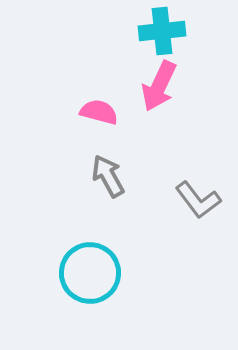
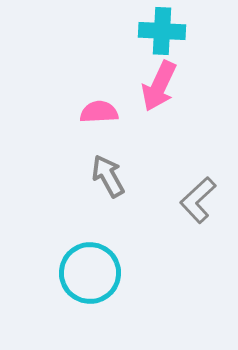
cyan cross: rotated 9 degrees clockwise
pink semicircle: rotated 18 degrees counterclockwise
gray L-shape: rotated 84 degrees clockwise
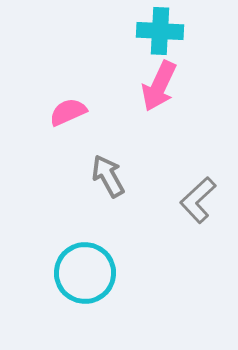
cyan cross: moved 2 px left
pink semicircle: moved 31 px left; rotated 21 degrees counterclockwise
cyan circle: moved 5 px left
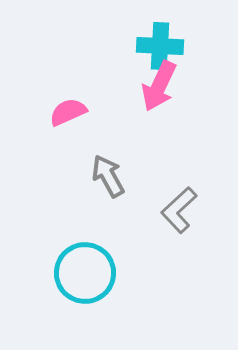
cyan cross: moved 15 px down
gray L-shape: moved 19 px left, 10 px down
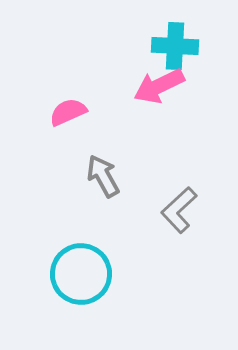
cyan cross: moved 15 px right
pink arrow: rotated 39 degrees clockwise
gray arrow: moved 5 px left
cyan circle: moved 4 px left, 1 px down
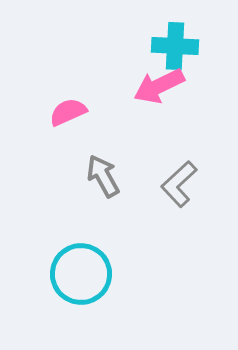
gray L-shape: moved 26 px up
